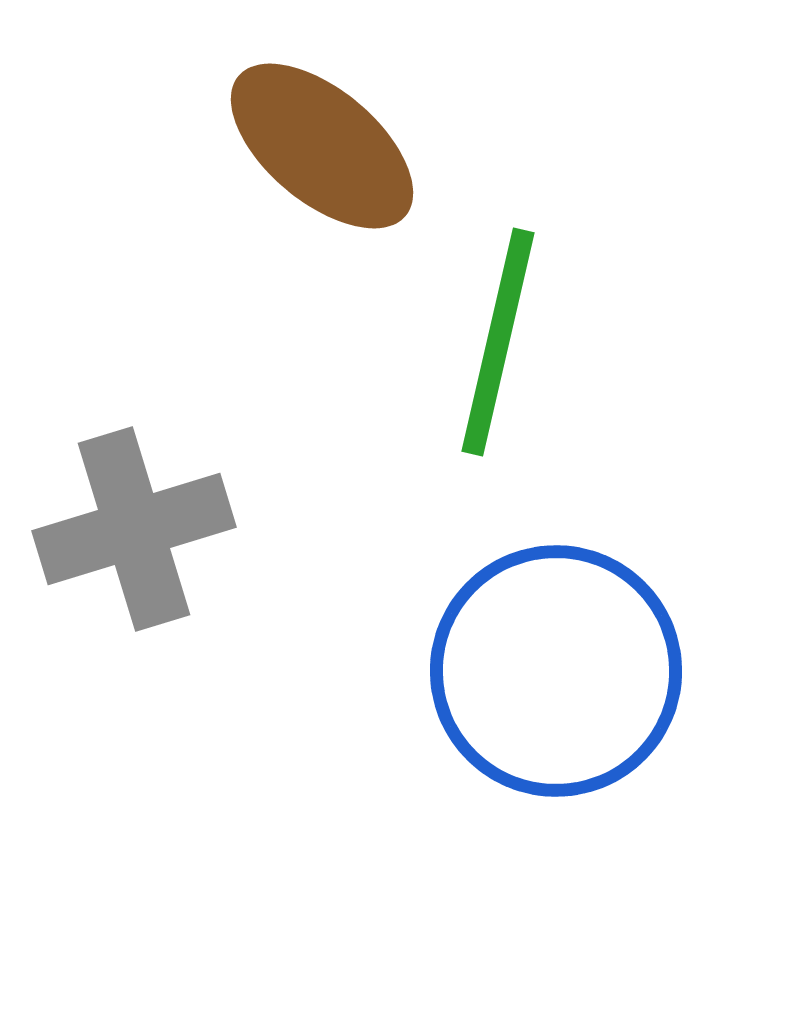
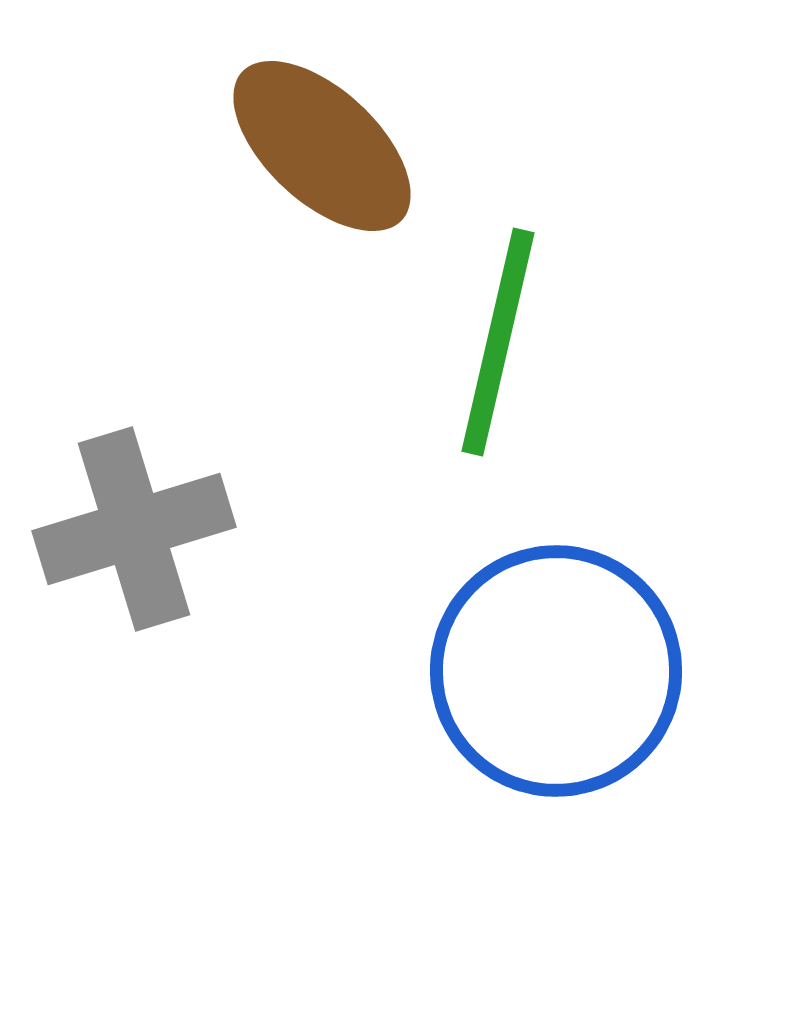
brown ellipse: rotated 3 degrees clockwise
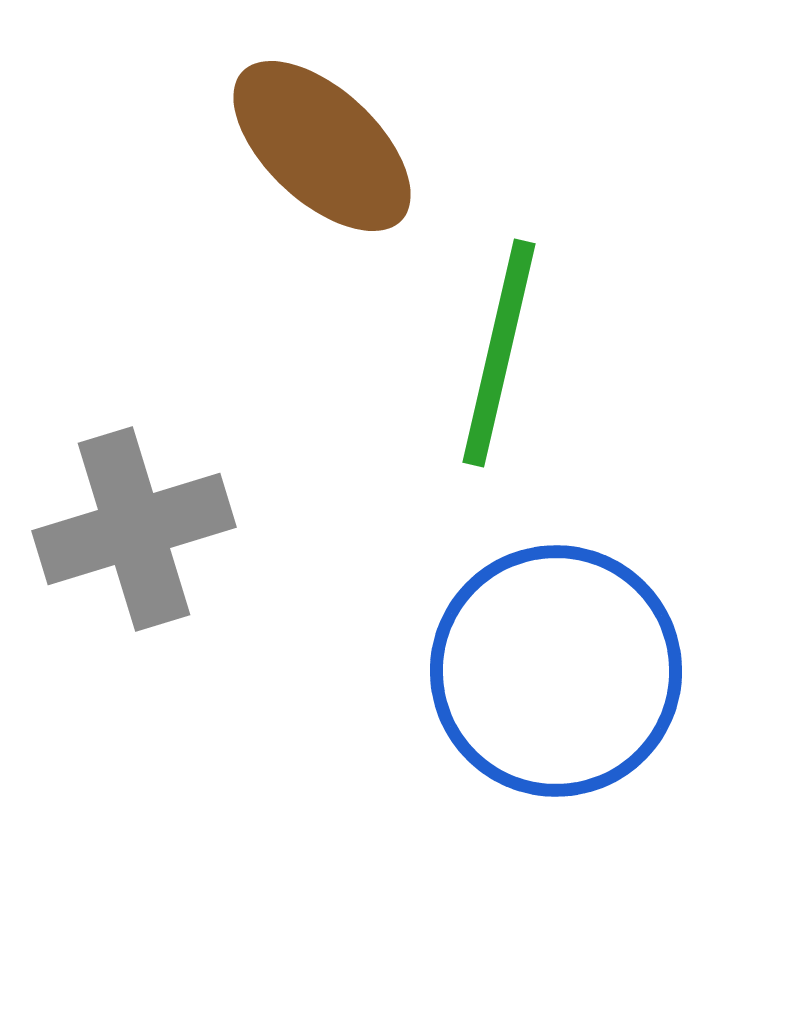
green line: moved 1 px right, 11 px down
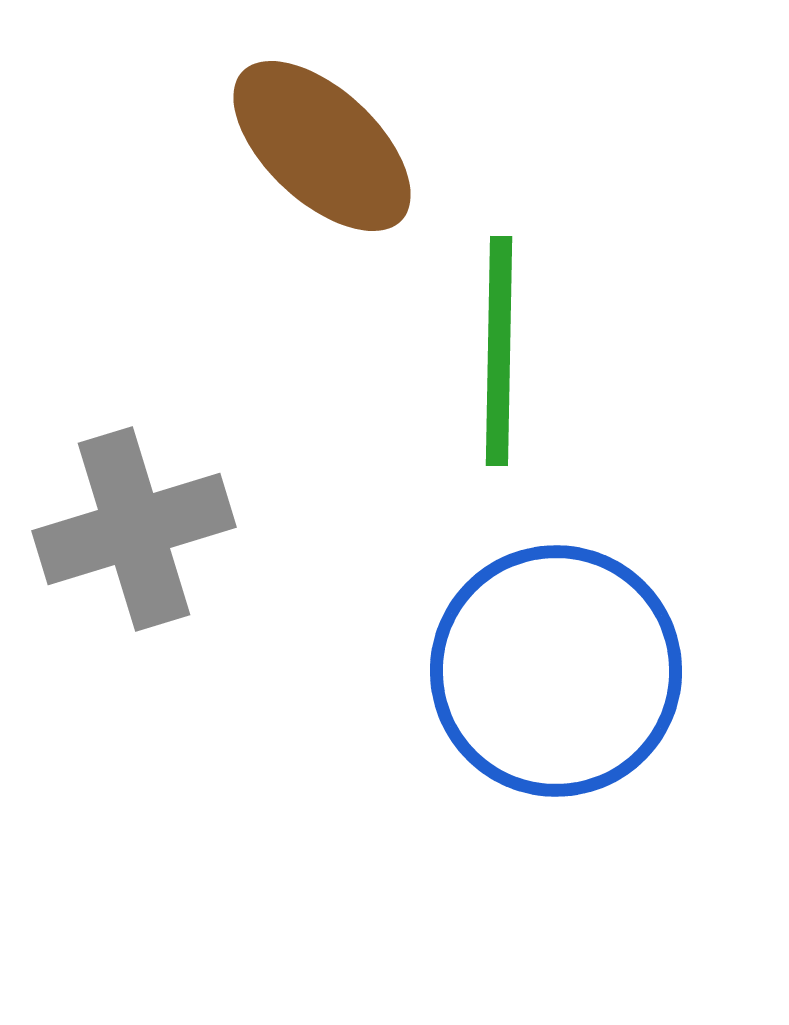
green line: moved 2 px up; rotated 12 degrees counterclockwise
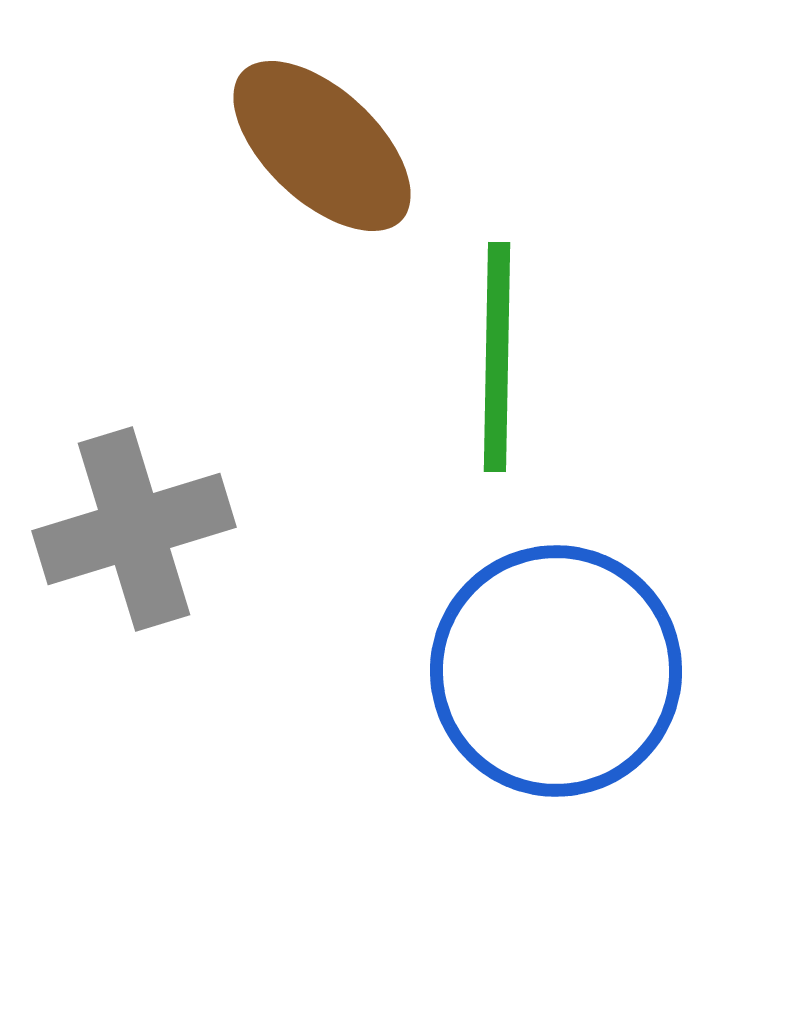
green line: moved 2 px left, 6 px down
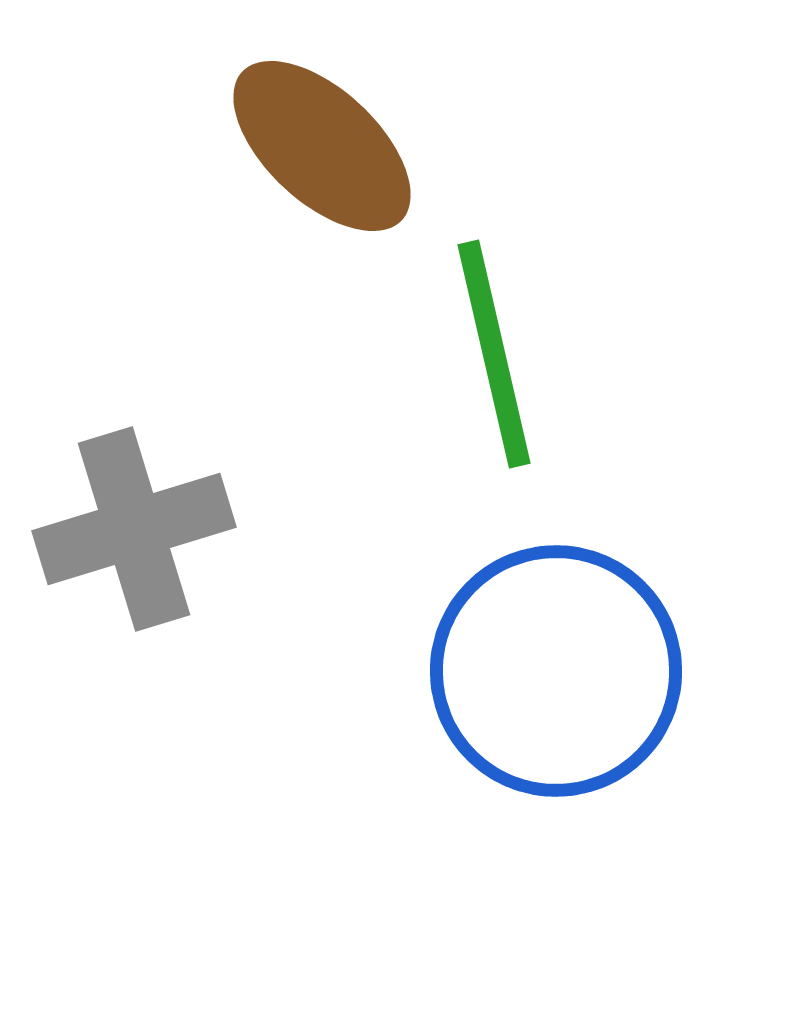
green line: moved 3 px left, 3 px up; rotated 14 degrees counterclockwise
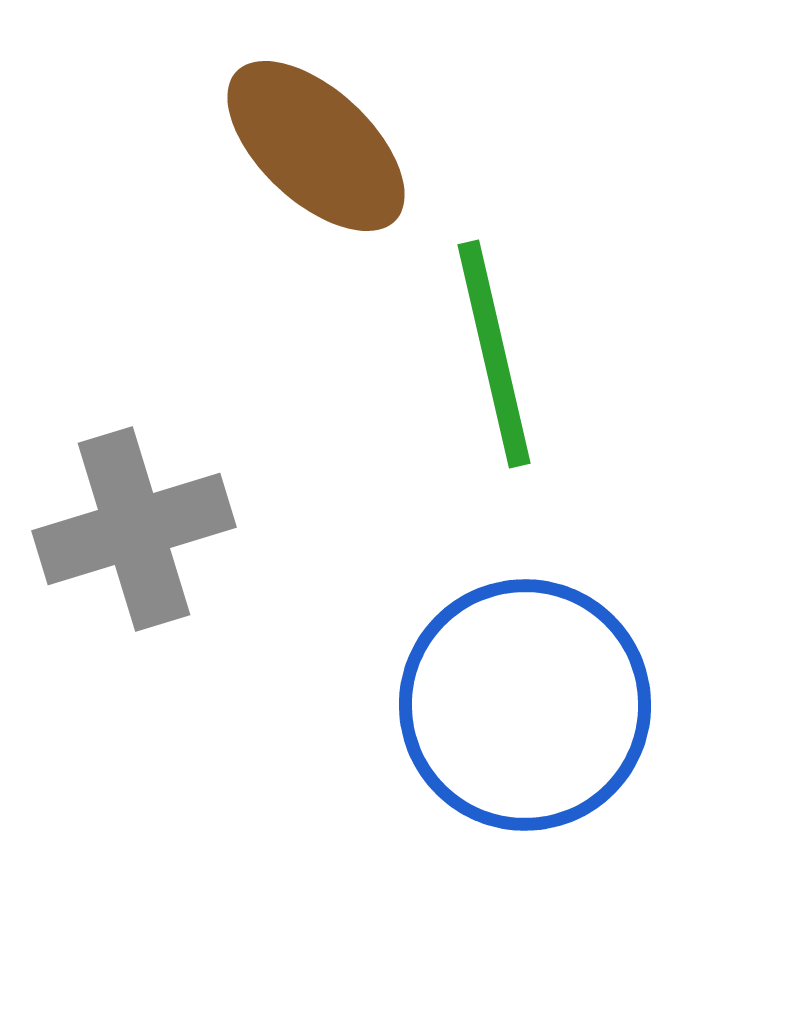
brown ellipse: moved 6 px left
blue circle: moved 31 px left, 34 px down
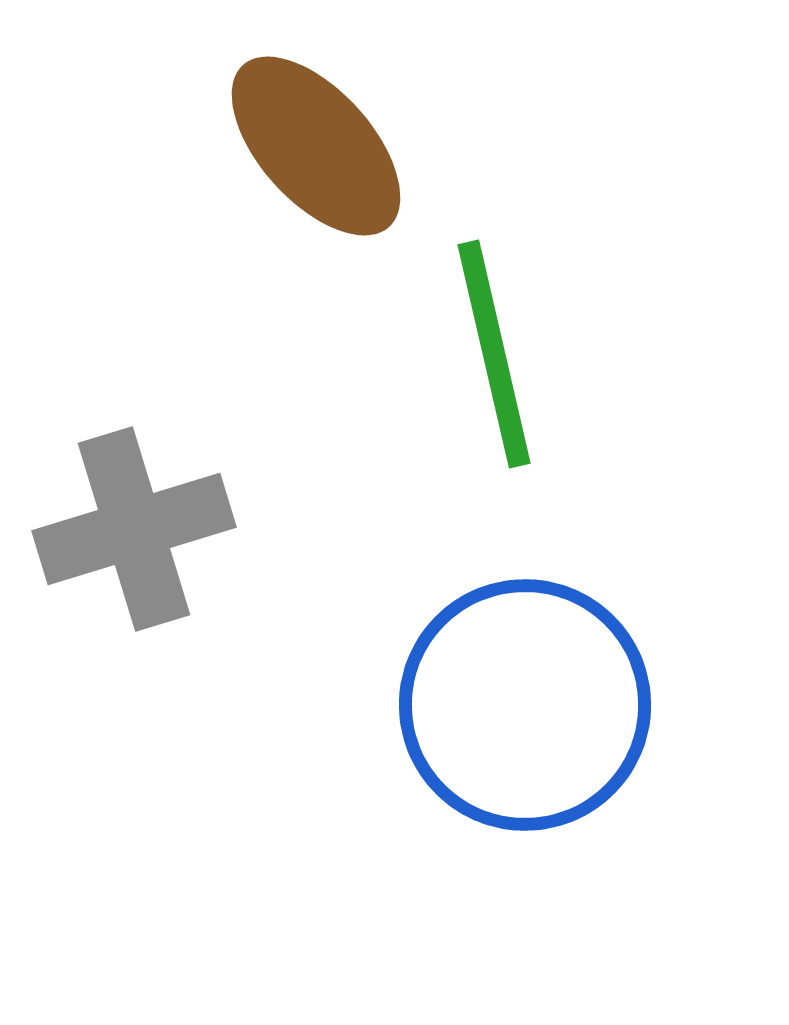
brown ellipse: rotated 5 degrees clockwise
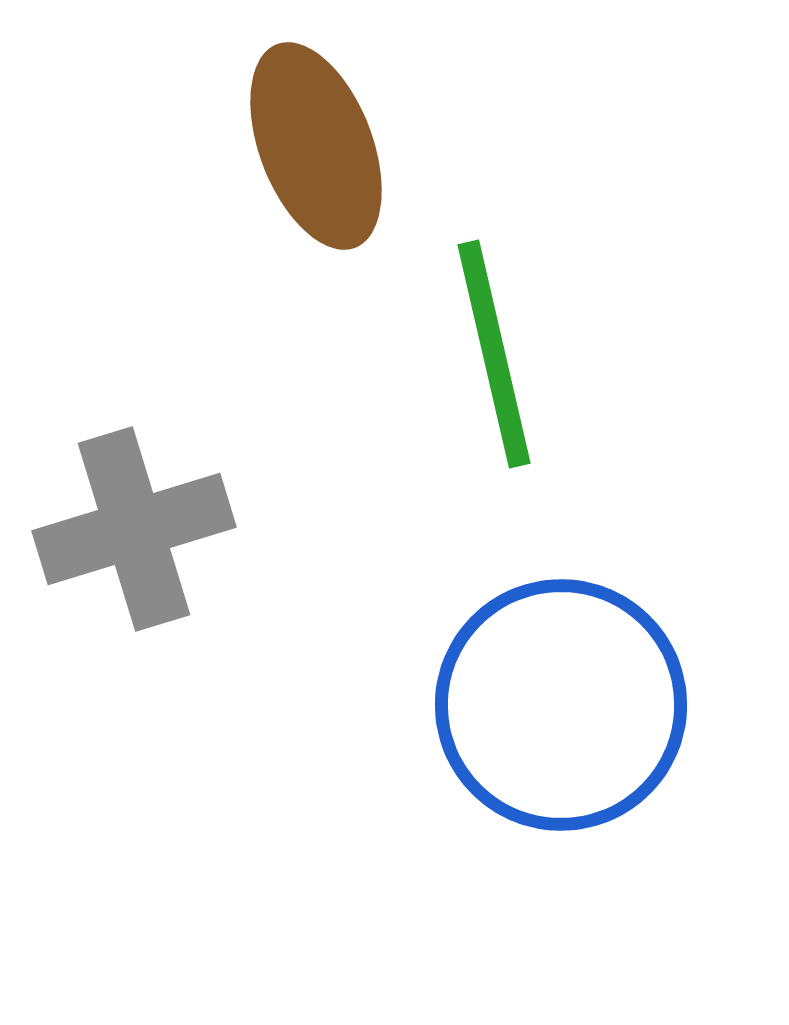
brown ellipse: rotated 21 degrees clockwise
blue circle: moved 36 px right
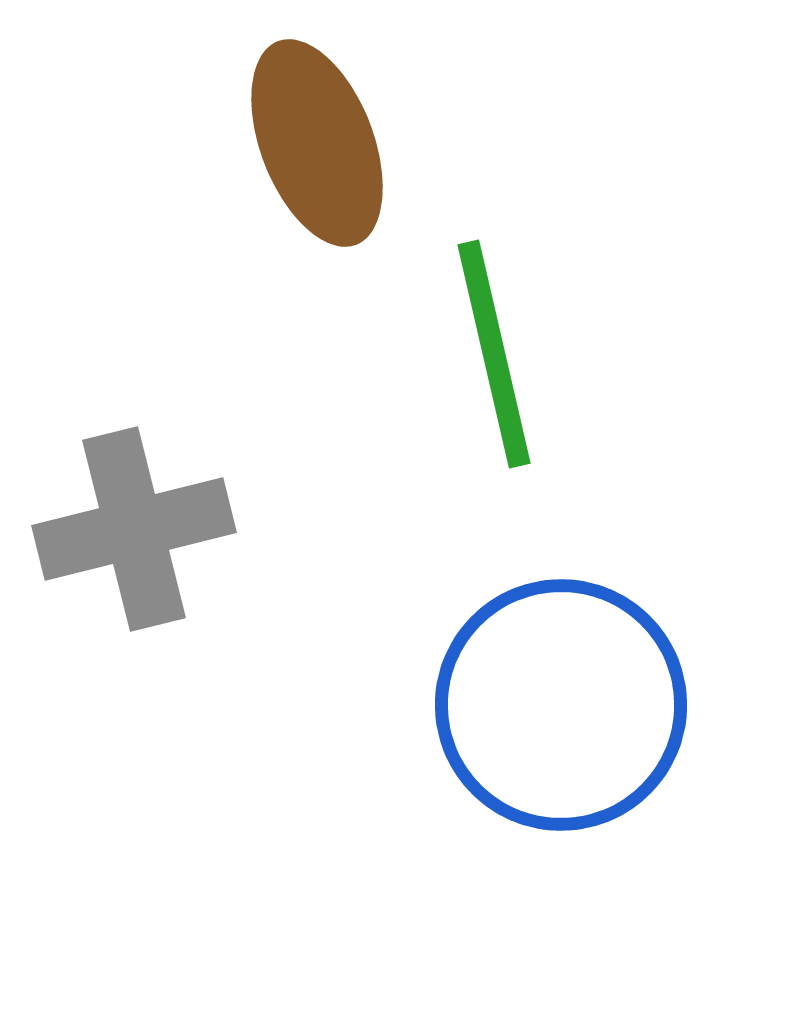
brown ellipse: moved 1 px right, 3 px up
gray cross: rotated 3 degrees clockwise
